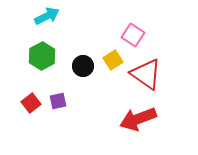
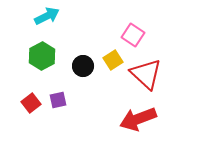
red triangle: rotated 8 degrees clockwise
purple square: moved 1 px up
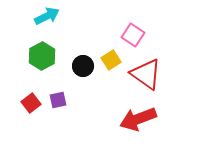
yellow square: moved 2 px left
red triangle: rotated 8 degrees counterclockwise
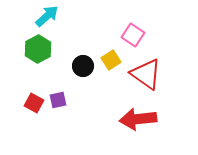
cyan arrow: rotated 15 degrees counterclockwise
green hexagon: moved 4 px left, 7 px up
red square: moved 3 px right; rotated 24 degrees counterclockwise
red arrow: rotated 15 degrees clockwise
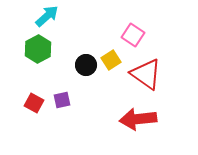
black circle: moved 3 px right, 1 px up
purple square: moved 4 px right
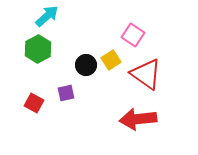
purple square: moved 4 px right, 7 px up
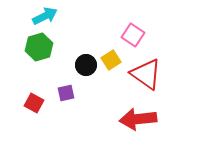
cyan arrow: moved 2 px left; rotated 15 degrees clockwise
green hexagon: moved 1 px right, 2 px up; rotated 12 degrees clockwise
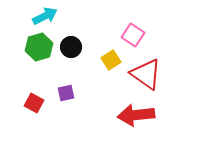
black circle: moved 15 px left, 18 px up
red arrow: moved 2 px left, 4 px up
